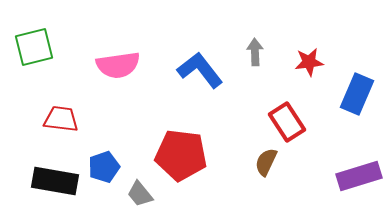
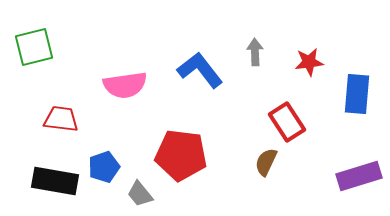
pink semicircle: moved 7 px right, 20 px down
blue rectangle: rotated 18 degrees counterclockwise
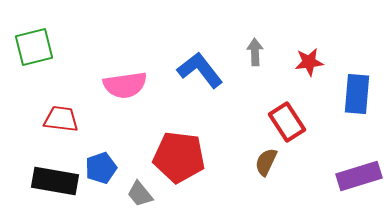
red pentagon: moved 2 px left, 2 px down
blue pentagon: moved 3 px left, 1 px down
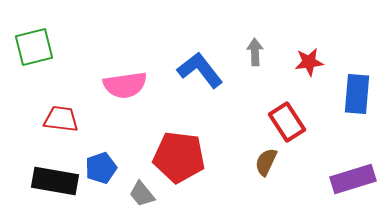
purple rectangle: moved 6 px left, 3 px down
gray trapezoid: moved 2 px right
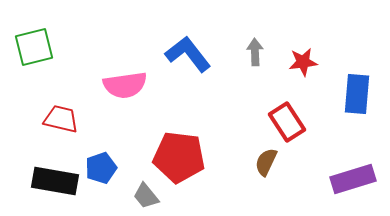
red star: moved 6 px left
blue L-shape: moved 12 px left, 16 px up
red trapezoid: rotated 6 degrees clockwise
gray trapezoid: moved 4 px right, 2 px down
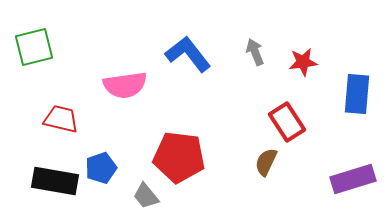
gray arrow: rotated 20 degrees counterclockwise
